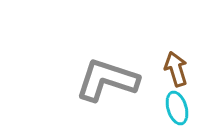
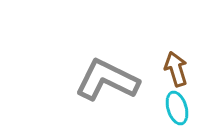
gray L-shape: rotated 8 degrees clockwise
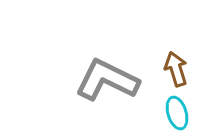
cyan ellipse: moved 5 px down
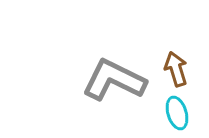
gray L-shape: moved 7 px right
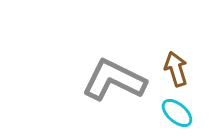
cyan ellipse: rotated 32 degrees counterclockwise
